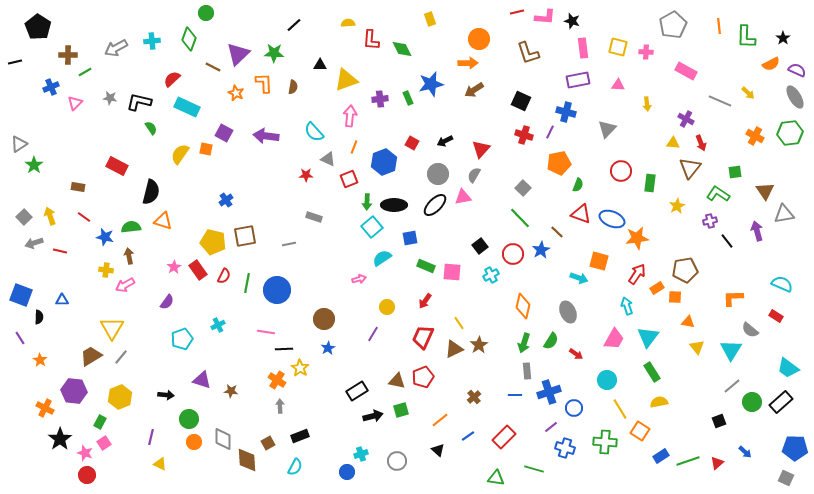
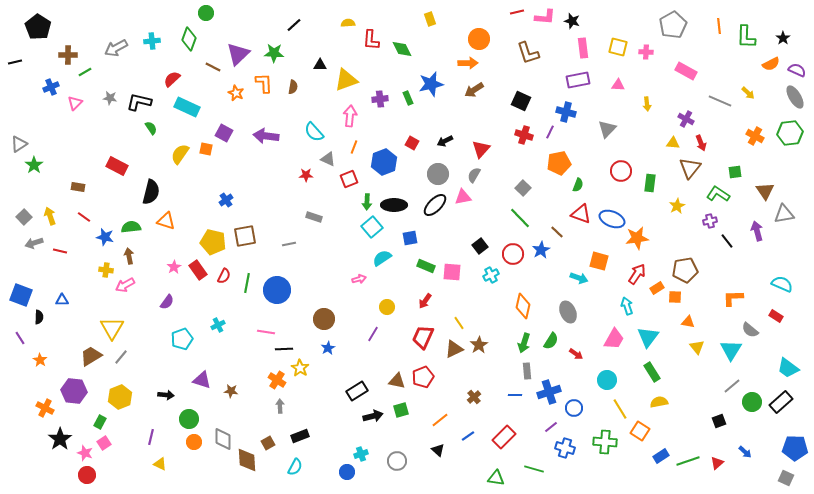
orange triangle at (163, 221): moved 3 px right
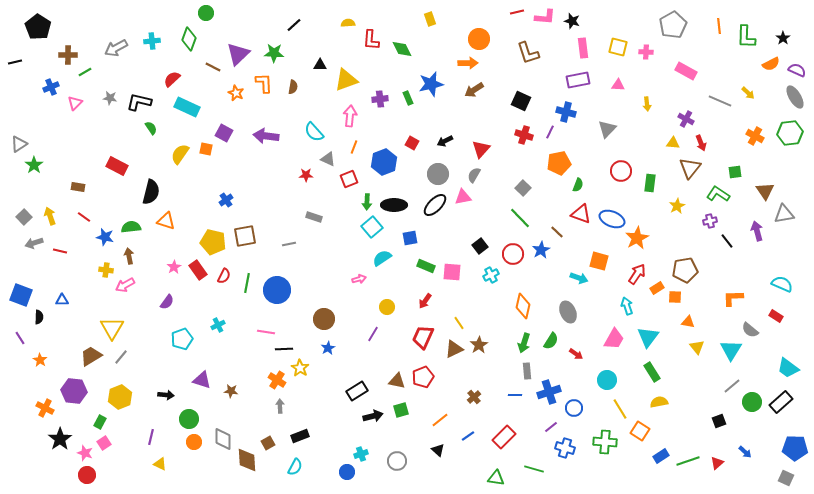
orange star at (637, 238): rotated 20 degrees counterclockwise
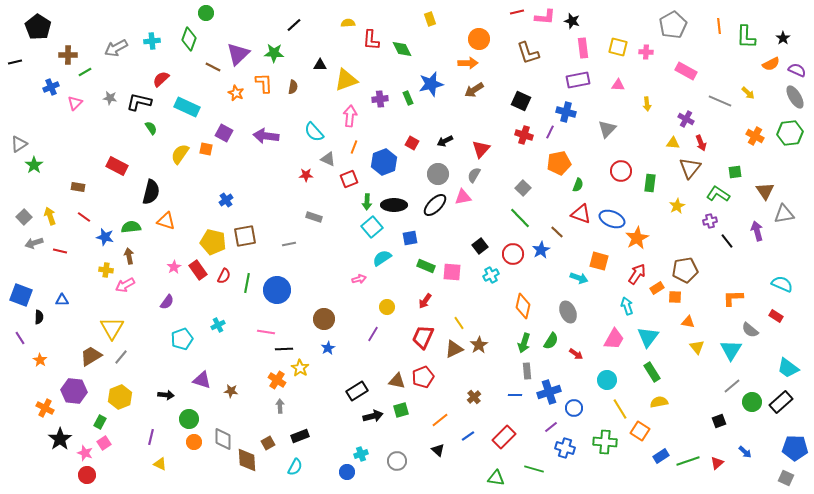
red semicircle at (172, 79): moved 11 px left
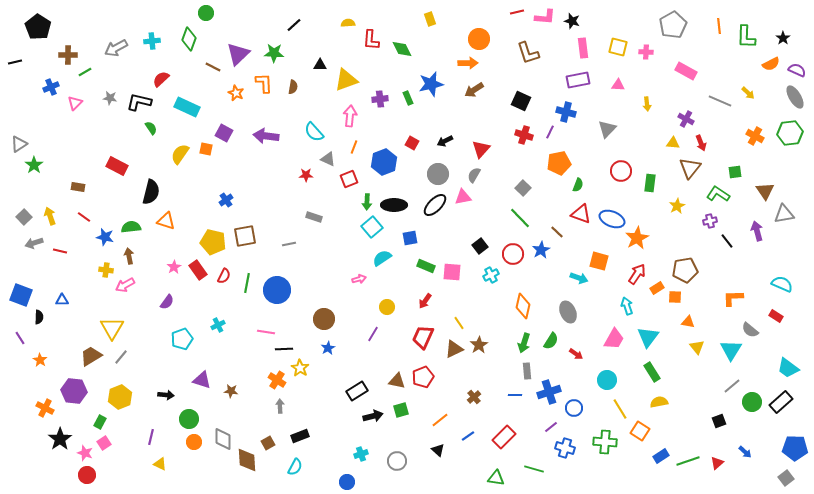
blue circle at (347, 472): moved 10 px down
gray square at (786, 478): rotated 28 degrees clockwise
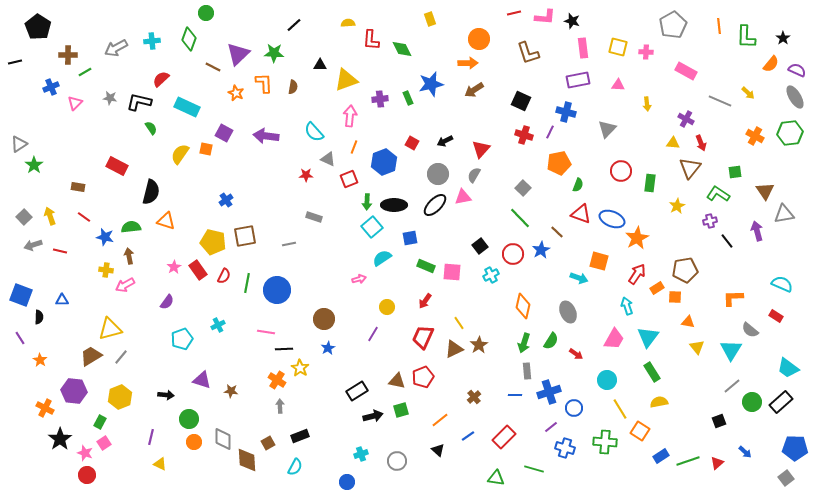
red line at (517, 12): moved 3 px left, 1 px down
orange semicircle at (771, 64): rotated 24 degrees counterclockwise
gray arrow at (34, 243): moved 1 px left, 2 px down
yellow triangle at (112, 328): moved 2 px left, 1 px down; rotated 45 degrees clockwise
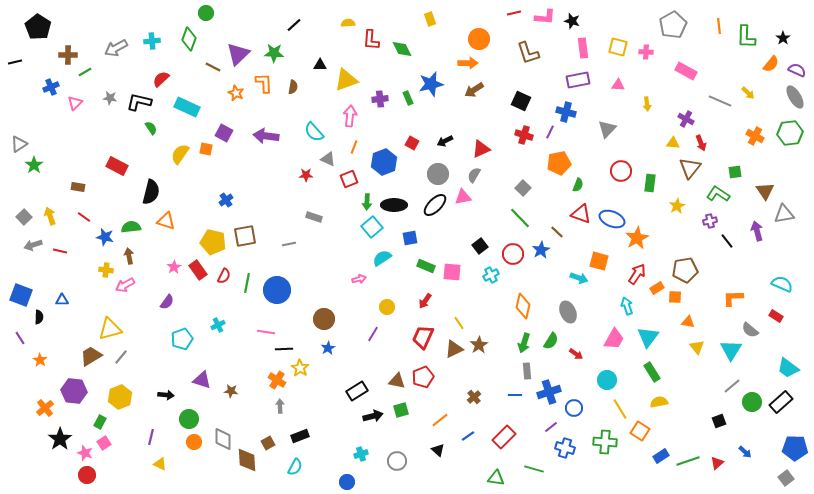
red triangle at (481, 149): rotated 24 degrees clockwise
orange cross at (45, 408): rotated 24 degrees clockwise
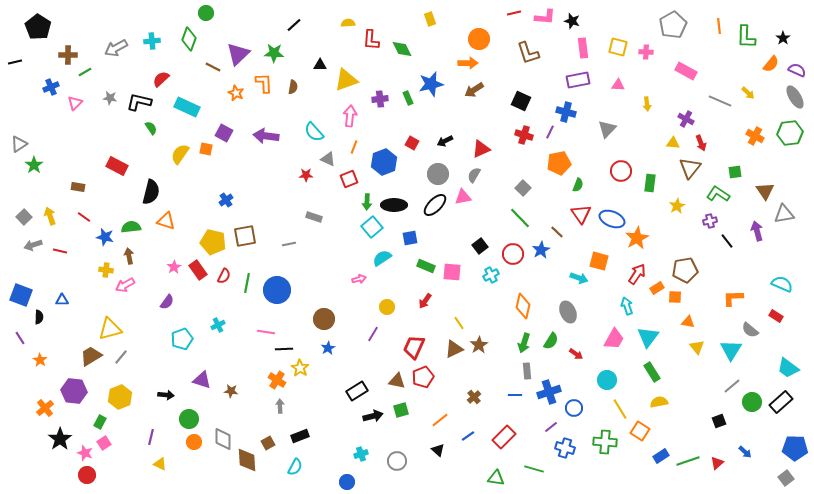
red triangle at (581, 214): rotated 35 degrees clockwise
red trapezoid at (423, 337): moved 9 px left, 10 px down
